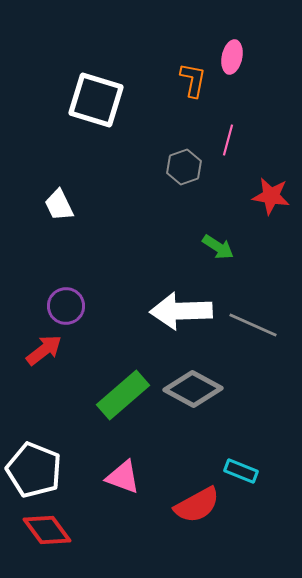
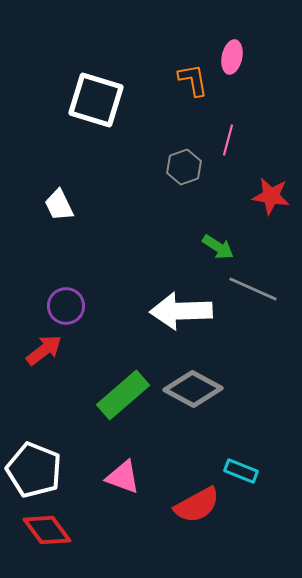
orange L-shape: rotated 21 degrees counterclockwise
gray line: moved 36 px up
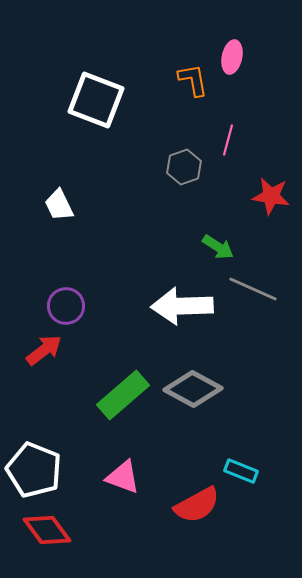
white square: rotated 4 degrees clockwise
white arrow: moved 1 px right, 5 px up
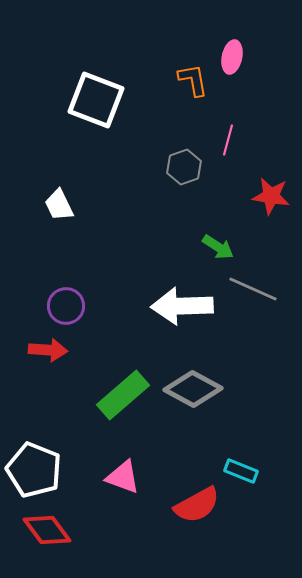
red arrow: moved 4 px right; rotated 42 degrees clockwise
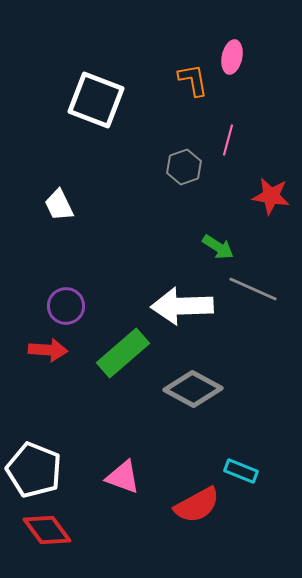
green rectangle: moved 42 px up
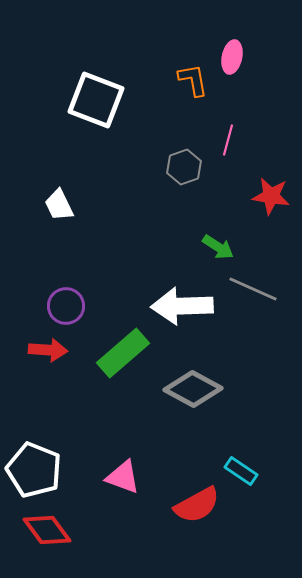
cyan rectangle: rotated 12 degrees clockwise
